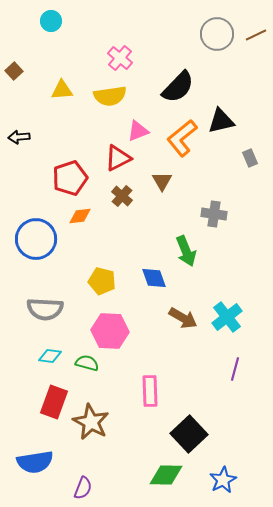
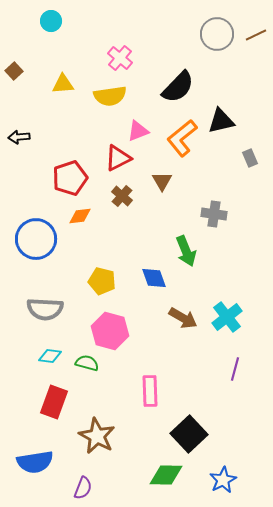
yellow triangle: moved 1 px right, 6 px up
pink hexagon: rotated 12 degrees clockwise
brown star: moved 6 px right, 14 px down
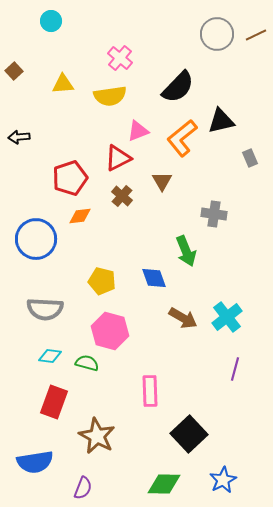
green diamond: moved 2 px left, 9 px down
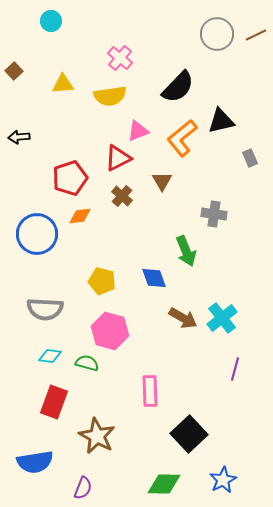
blue circle: moved 1 px right, 5 px up
cyan cross: moved 5 px left, 1 px down
